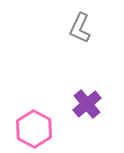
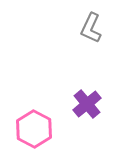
gray L-shape: moved 11 px right
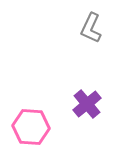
pink hexagon: moved 3 px left, 2 px up; rotated 24 degrees counterclockwise
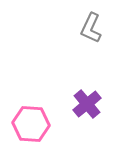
pink hexagon: moved 3 px up
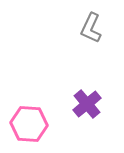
pink hexagon: moved 2 px left
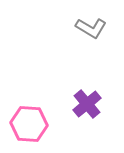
gray L-shape: rotated 84 degrees counterclockwise
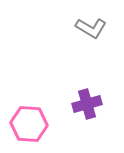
purple cross: rotated 24 degrees clockwise
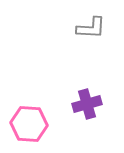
gray L-shape: rotated 28 degrees counterclockwise
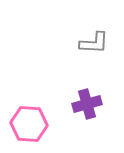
gray L-shape: moved 3 px right, 15 px down
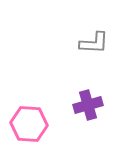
purple cross: moved 1 px right, 1 px down
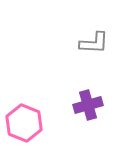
pink hexagon: moved 5 px left, 1 px up; rotated 18 degrees clockwise
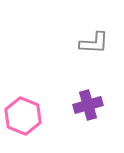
pink hexagon: moved 1 px left, 7 px up
